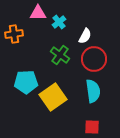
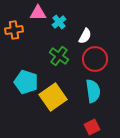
orange cross: moved 4 px up
green cross: moved 1 px left, 1 px down
red circle: moved 1 px right
cyan pentagon: rotated 20 degrees clockwise
red square: rotated 28 degrees counterclockwise
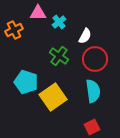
orange cross: rotated 18 degrees counterclockwise
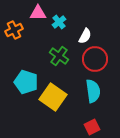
yellow square: rotated 20 degrees counterclockwise
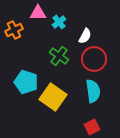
red circle: moved 1 px left
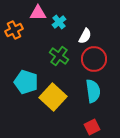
yellow square: rotated 8 degrees clockwise
